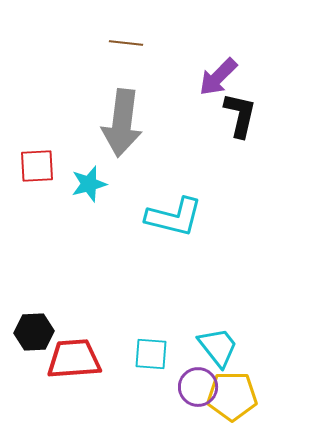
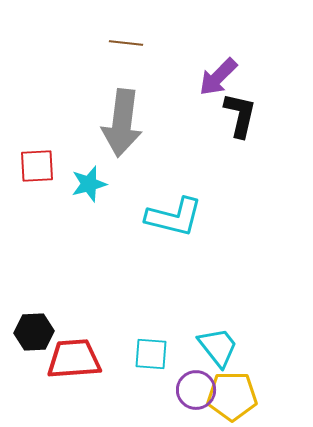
purple circle: moved 2 px left, 3 px down
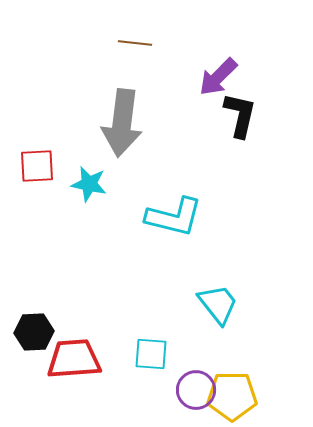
brown line: moved 9 px right
cyan star: rotated 27 degrees clockwise
cyan trapezoid: moved 43 px up
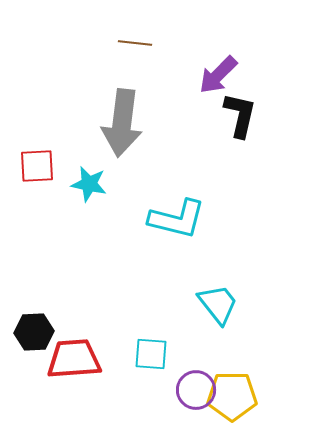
purple arrow: moved 2 px up
cyan L-shape: moved 3 px right, 2 px down
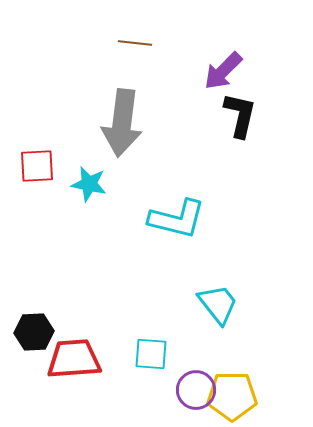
purple arrow: moved 5 px right, 4 px up
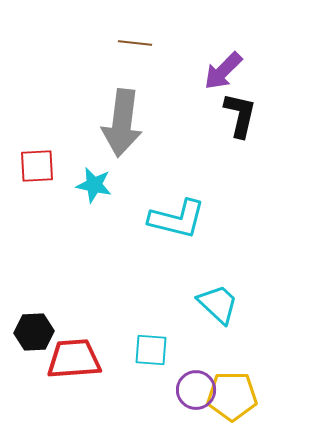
cyan star: moved 5 px right, 1 px down
cyan trapezoid: rotated 9 degrees counterclockwise
cyan square: moved 4 px up
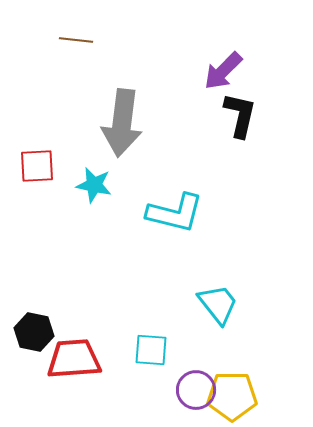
brown line: moved 59 px left, 3 px up
cyan L-shape: moved 2 px left, 6 px up
cyan trapezoid: rotated 9 degrees clockwise
black hexagon: rotated 15 degrees clockwise
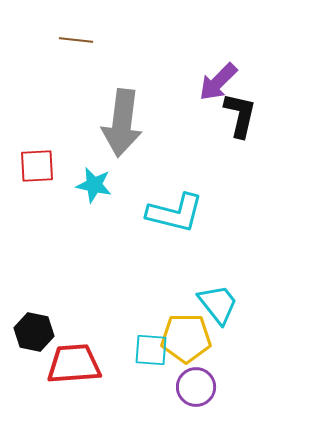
purple arrow: moved 5 px left, 11 px down
red trapezoid: moved 5 px down
purple circle: moved 3 px up
yellow pentagon: moved 46 px left, 58 px up
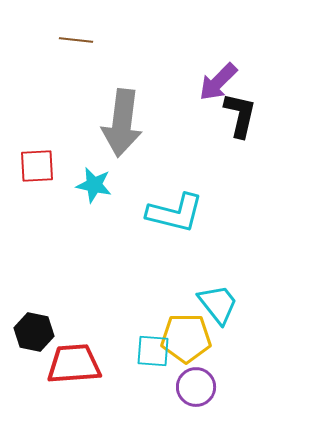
cyan square: moved 2 px right, 1 px down
